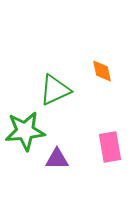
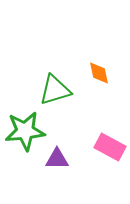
orange diamond: moved 3 px left, 2 px down
green triangle: rotated 8 degrees clockwise
pink rectangle: rotated 52 degrees counterclockwise
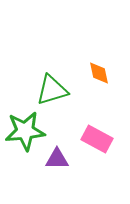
green triangle: moved 3 px left
pink rectangle: moved 13 px left, 8 px up
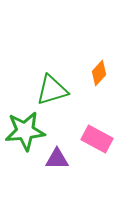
orange diamond: rotated 55 degrees clockwise
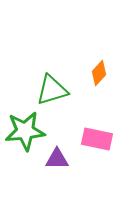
pink rectangle: rotated 16 degrees counterclockwise
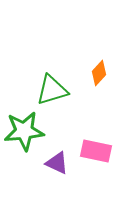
green star: moved 1 px left
pink rectangle: moved 1 px left, 12 px down
purple triangle: moved 4 px down; rotated 25 degrees clockwise
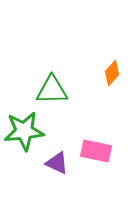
orange diamond: moved 13 px right
green triangle: rotated 16 degrees clockwise
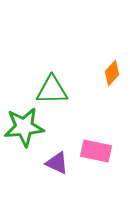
green star: moved 4 px up
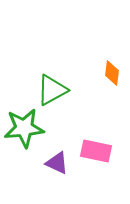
orange diamond: rotated 35 degrees counterclockwise
green triangle: rotated 28 degrees counterclockwise
green star: moved 1 px down
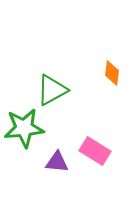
pink rectangle: moved 1 px left; rotated 20 degrees clockwise
purple triangle: moved 1 px up; rotated 20 degrees counterclockwise
